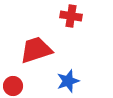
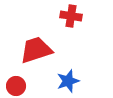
red circle: moved 3 px right
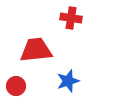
red cross: moved 2 px down
red trapezoid: rotated 12 degrees clockwise
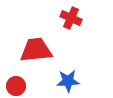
red cross: rotated 15 degrees clockwise
blue star: rotated 15 degrees clockwise
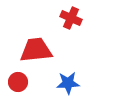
blue star: moved 2 px down
red circle: moved 2 px right, 4 px up
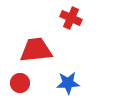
red circle: moved 2 px right, 1 px down
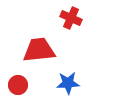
red trapezoid: moved 3 px right
red circle: moved 2 px left, 2 px down
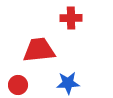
red cross: rotated 25 degrees counterclockwise
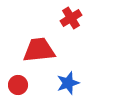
red cross: rotated 30 degrees counterclockwise
blue star: rotated 15 degrees counterclockwise
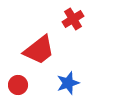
red cross: moved 2 px right, 1 px down
red trapezoid: rotated 148 degrees clockwise
